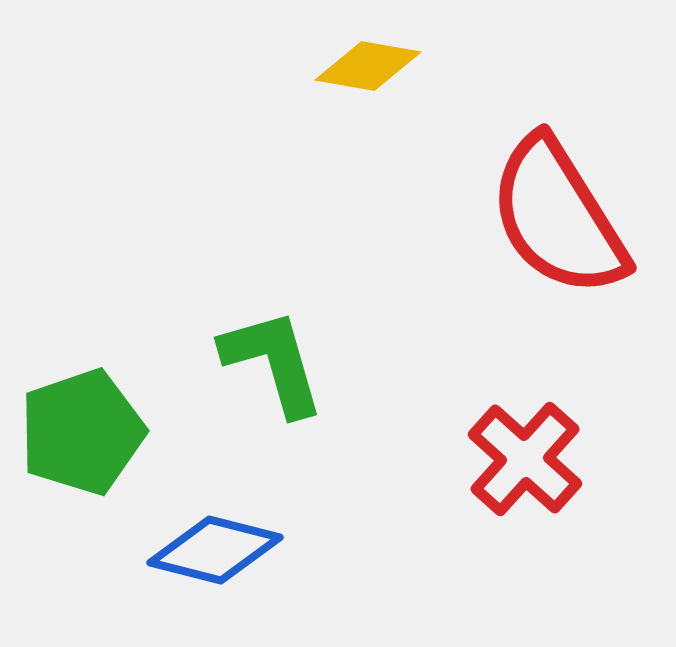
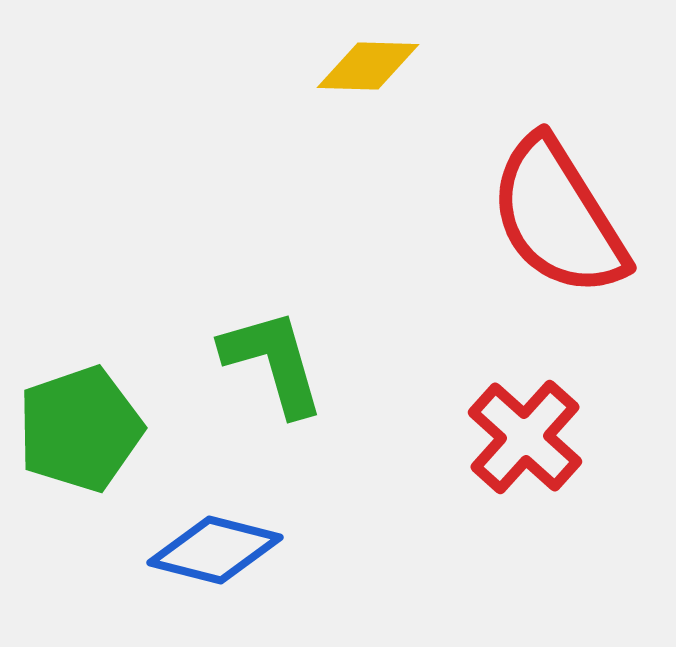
yellow diamond: rotated 8 degrees counterclockwise
green pentagon: moved 2 px left, 3 px up
red cross: moved 22 px up
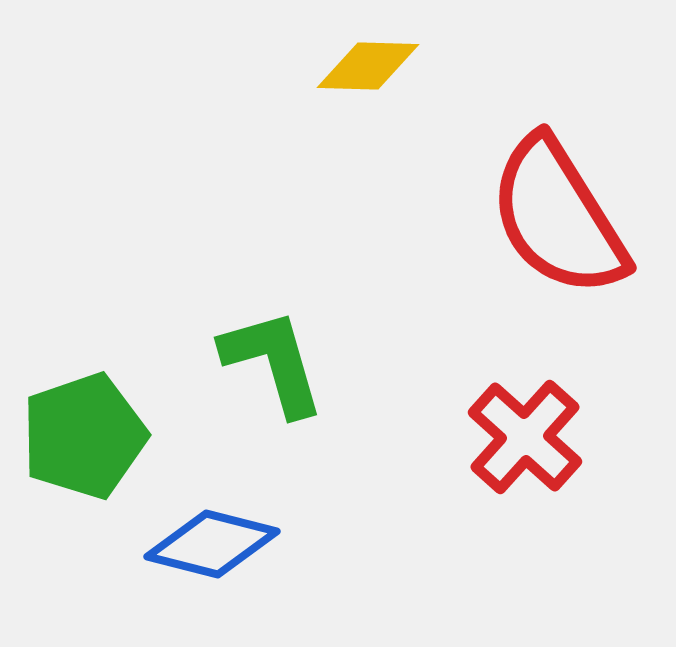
green pentagon: moved 4 px right, 7 px down
blue diamond: moved 3 px left, 6 px up
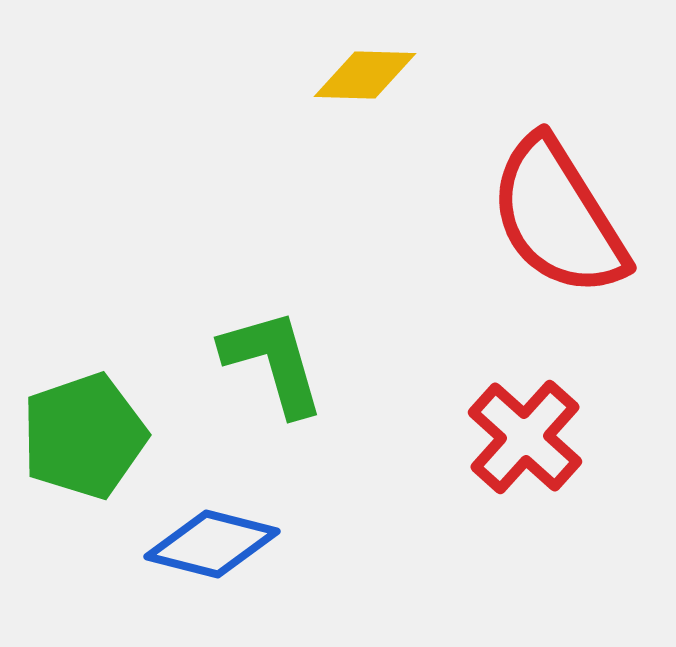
yellow diamond: moved 3 px left, 9 px down
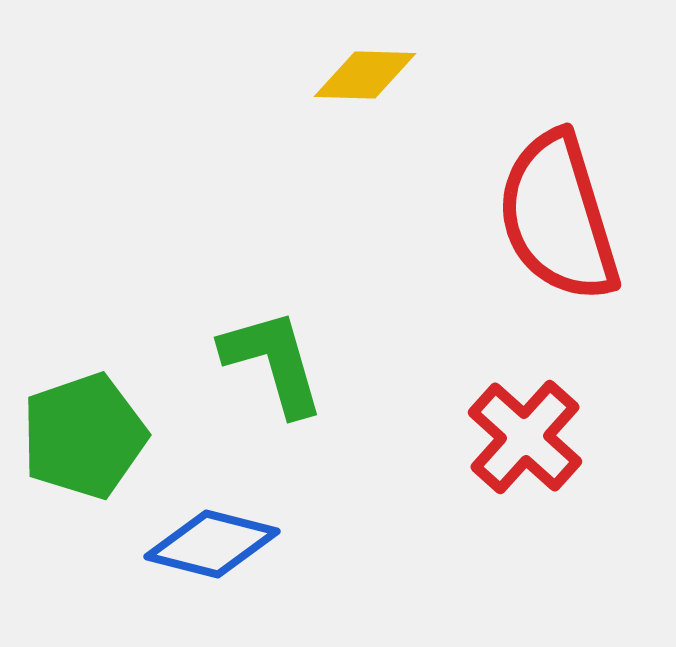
red semicircle: rotated 15 degrees clockwise
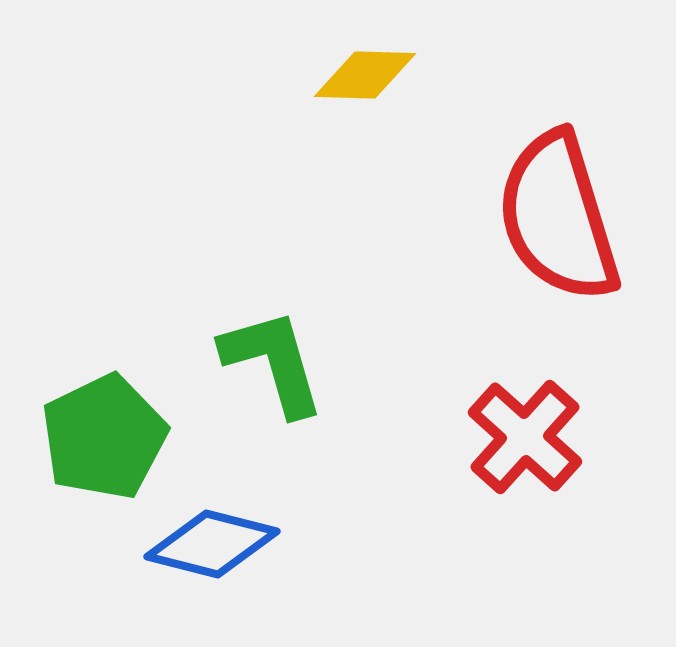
green pentagon: moved 20 px right, 1 px down; rotated 7 degrees counterclockwise
